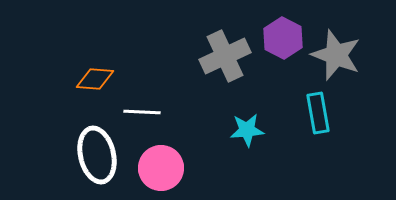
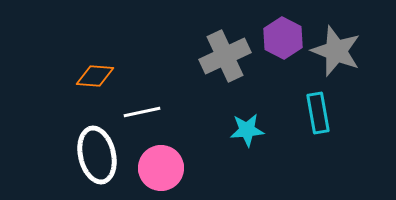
gray star: moved 4 px up
orange diamond: moved 3 px up
white line: rotated 15 degrees counterclockwise
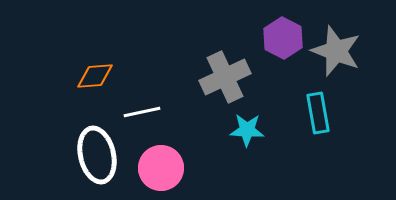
gray cross: moved 21 px down
orange diamond: rotated 9 degrees counterclockwise
cyan star: rotated 8 degrees clockwise
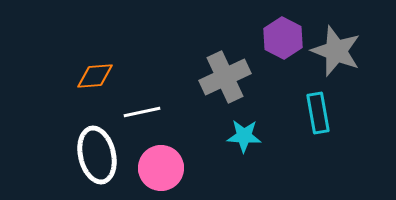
cyan star: moved 3 px left, 6 px down
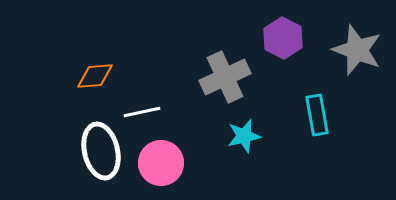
gray star: moved 21 px right, 1 px up
cyan rectangle: moved 1 px left, 2 px down
cyan star: rotated 16 degrees counterclockwise
white ellipse: moved 4 px right, 4 px up
pink circle: moved 5 px up
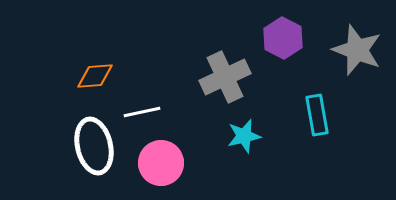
white ellipse: moved 7 px left, 5 px up
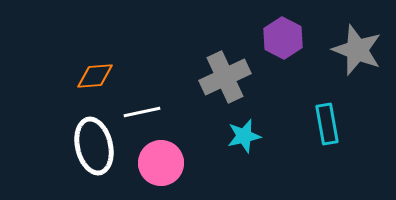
cyan rectangle: moved 10 px right, 9 px down
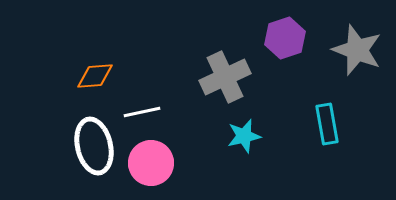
purple hexagon: moved 2 px right; rotated 15 degrees clockwise
pink circle: moved 10 px left
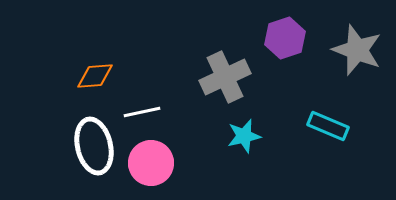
cyan rectangle: moved 1 px right, 2 px down; rotated 57 degrees counterclockwise
